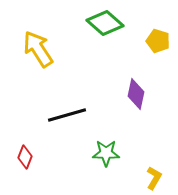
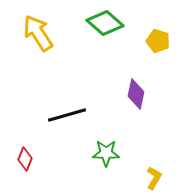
yellow arrow: moved 16 px up
red diamond: moved 2 px down
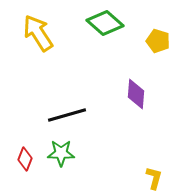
purple diamond: rotated 8 degrees counterclockwise
green star: moved 45 px left
yellow L-shape: rotated 15 degrees counterclockwise
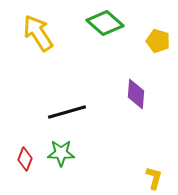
black line: moved 3 px up
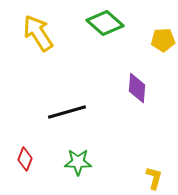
yellow pentagon: moved 5 px right, 1 px up; rotated 20 degrees counterclockwise
purple diamond: moved 1 px right, 6 px up
green star: moved 17 px right, 9 px down
